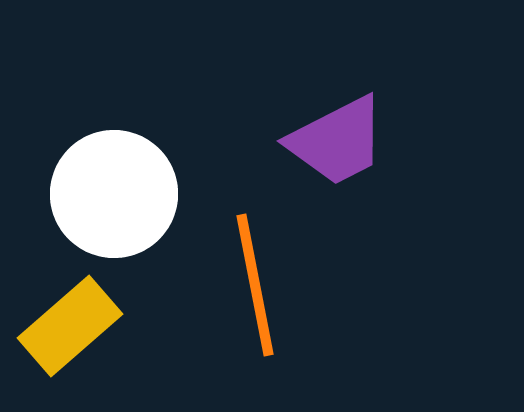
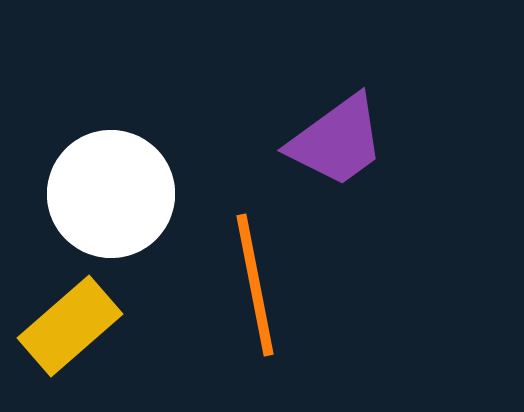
purple trapezoid: rotated 9 degrees counterclockwise
white circle: moved 3 px left
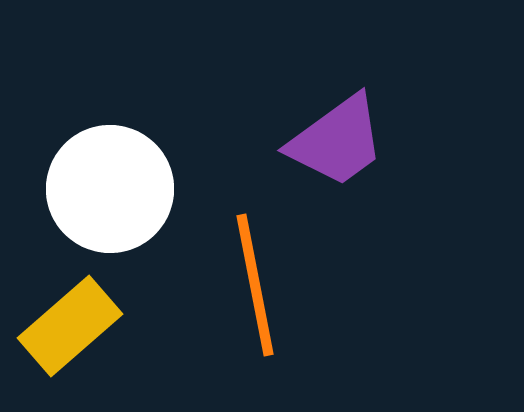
white circle: moved 1 px left, 5 px up
